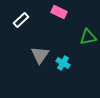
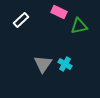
green triangle: moved 9 px left, 11 px up
gray triangle: moved 3 px right, 9 px down
cyan cross: moved 2 px right, 1 px down
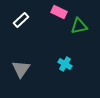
gray triangle: moved 22 px left, 5 px down
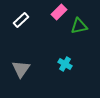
pink rectangle: rotated 70 degrees counterclockwise
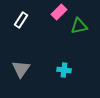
white rectangle: rotated 14 degrees counterclockwise
cyan cross: moved 1 px left, 6 px down; rotated 24 degrees counterclockwise
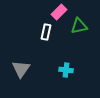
white rectangle: moved 25 px right, 12 px down; rotated 21 degrees counterclockwise
cyan cross: moved 2 px right
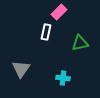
green triangle: moved 1 px right, 17 px down
cyan cross: moved 3 px left, 8 px down
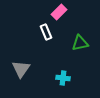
white rectangle: rotated 35 degrees counterclockwise
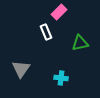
cyan cross: moved 2 px left
